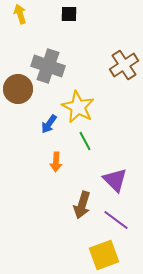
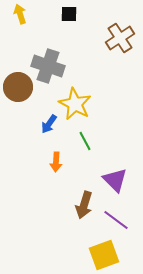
brown cross: moved 4 px left, 27 px up
brown circle: moved 2 px up
yellow star: moved 3 px left, 3 px up
brown arrow: moved 2 px right
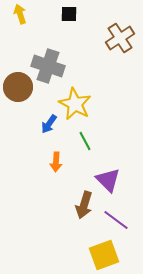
purple triangle: moved 7 px left
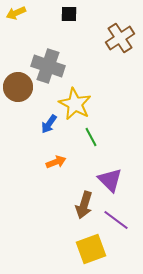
yellow arrow: moved 4 px left, 1 px up; rotated 96 degrees counterclockwise
green line: moved 6 px right, 4 px up
orange arrow: rotated 114 degrees counterclockwise
purple triangle: moved 2 px right
yellow square: moved 13 px left, 6 px up
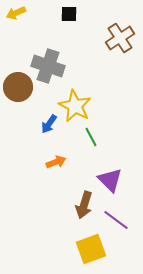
yellow star: moved 2 px down
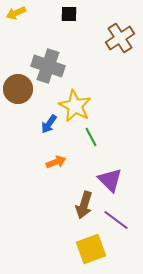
brown circle: moved 2 px down
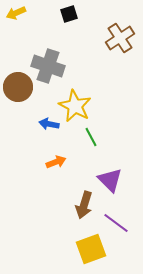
black square: rotated 18 degrees counterclockwise
brown circle: moved 2 px up
blue arrow: rotated 66 degrees clockwise
purple line: moved 3 px down
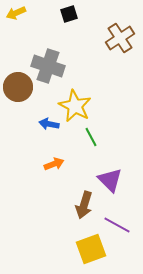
orange arrow: moved 2 px left, 2 px down
purple line: moved 1 px right, 2 px down; rotated 8 degrees counterclockwise
